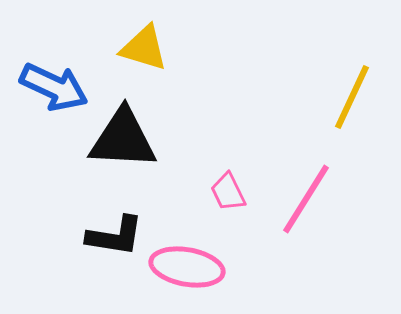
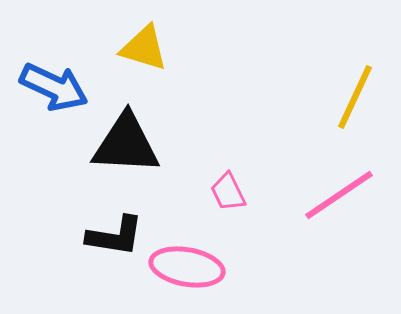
yellow line: moved 3 px right
black triangle: moved 3 px right, 5 px down
pink line: moved 33 px right, 4 px up; rotated 24 degrees clockwise
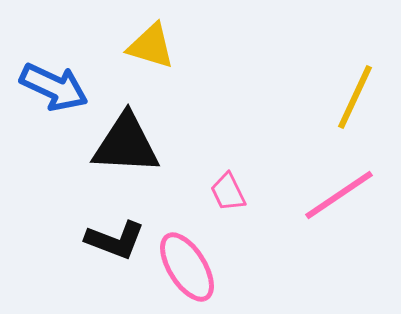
yellow triangle: moved 7 px right, 2 px up
black L-shape: moved 4 px down; rotated 12 degrees clockwise
pink ellipse: rotated 48 degrees clockwise
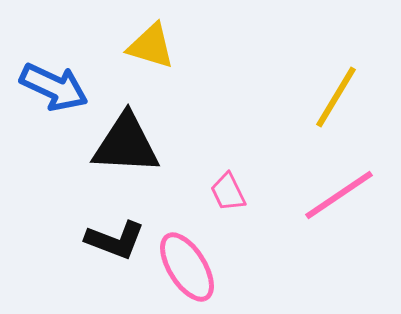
yellow line: moved 19 px left; rotated 6 degrees clockwise
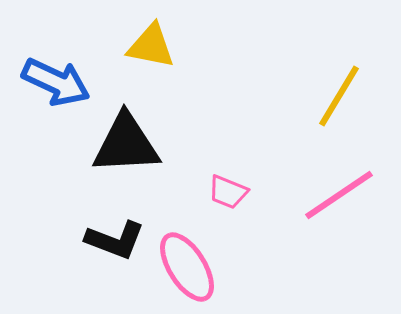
yellow triangle: rotated 6 degrees counterclockwise
blue arrow: moved 2 px right, 5 px up
yellow line: moved 3 px right, 1 px up
black triangle: rotated 6 degrees counterclockwise
pink trapezoid: rotated 42 degrees counterclockwise
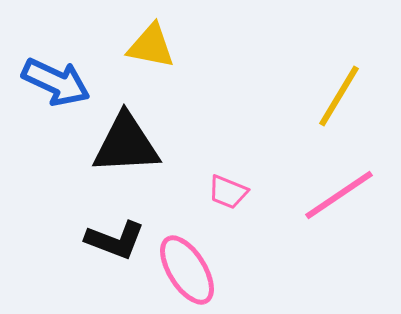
pink ellipse: moved 3 px down
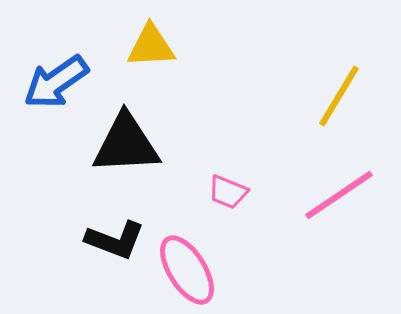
yellow triangle: rotated 14 degrees counterclockwise
blue arrow: rotated 120 degrees clockwise
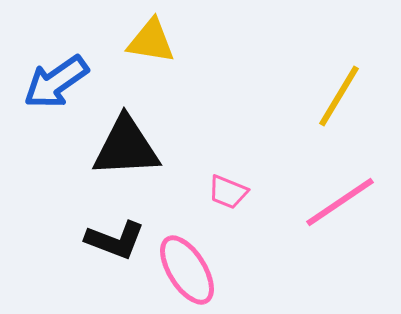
yellow triangle: moved 5 px up; rotated 12 degrees clockwise
black triangle: moved 3 px down
pink line: moved 1 px right, 7 px down
